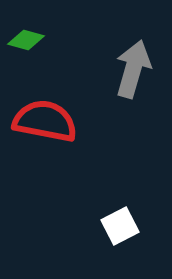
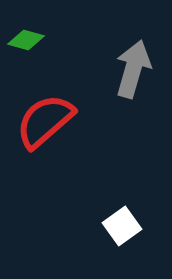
red semicircle: rotated 52 degrees counterclockwise
white square: moved 2 px right; rotated 9 degrees counterclockwise
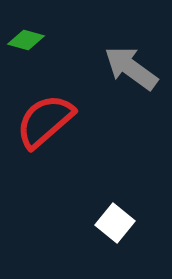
gray arrow: moved 2 px left, 1 px up; rotated 70 degrees counterclockwise
white square: moved 7 px left, 3 px up; rotated 15 degrees counterclockwise
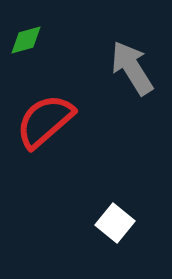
green diamond: rotated 30 degrees counterclockwise
gray arrow: moved 1 px right; rotated 22 degrees clockwise
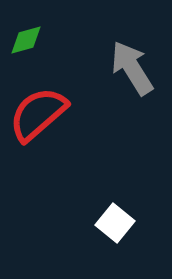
red semicircle: moved 7 px left, 7 px up
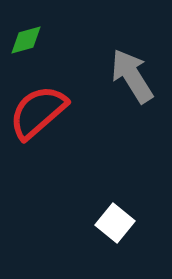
gray arrow: moved 8 px down
red semicircle: moved 2 px up
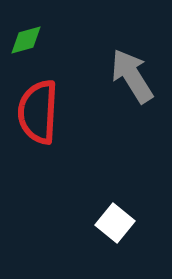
red semicircle: rotated 46 degrees counterclockwise
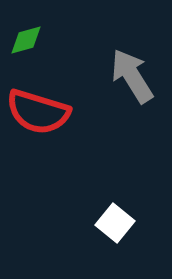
red semicircle: rotated 76 degrees counterclockwise
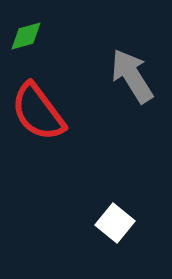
green diamond: moved 4 px up
red semicircle: rotated 36 degrees clockwise
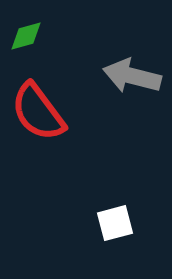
gray arrow: rotated 44 degrees counterclockwise
white square: rotated 36 degrees clockwise
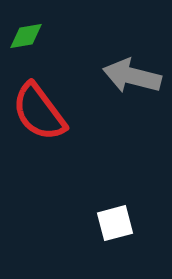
green diamond: rotated 6 degrees clockwise
red semicircle: moved 1 px right
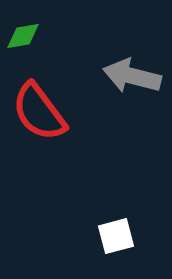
green diamond: moved 3 px left
white square: moved 1 px right, 13 px down
